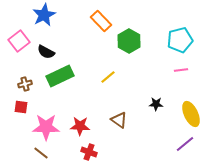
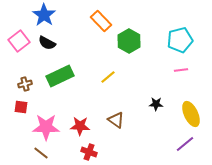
blue star: rotated 10 degrees counterclockwise
black semicircle: moved 1 px right, 9 px up
brown triangle: moved 3 px left
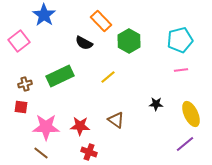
black semicircle: moved 37 px right
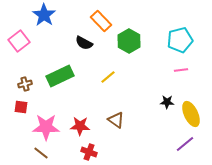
black star: moved 11 px right, 2 px up
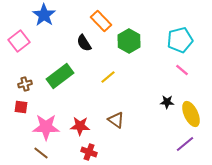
black semicircle: rotated 30 degrees clockwise
pink line: moved 1 px right; rotated 48 degrees clockwise
green rectangle: rotated 12 degrees counterclockwise
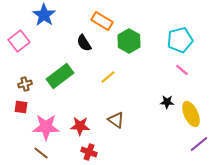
orange rectangle: moved 1 px right; rotated 15 degrees counterclockwise
purple line: moved 14 px right
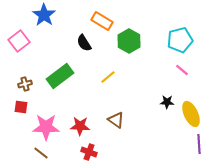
purple line: rotated 54 degrees counterclockwise
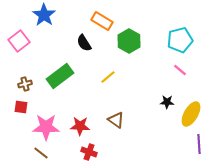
pink line: moved 2 px left
yellow ellipse: rotated 55 degrees clockwise
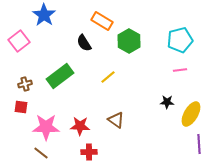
pink line: rotated 48 degrees counterclockwise
red cross: rotated 21 degrees counterclockwise
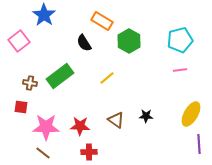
yellow line: moved 1 px left, 1 px down
brown cross: moved 5 px right, 1 px up; rotated 24 degrees clockwise
black star: moved 21 px left, 14 px down
brown line: moved 2 px right
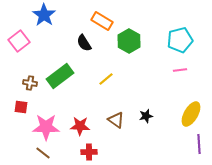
yellow line: moved 1 px left, 1 px down
black star: rotated 16 degrees counterclockwise
